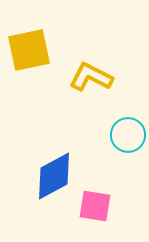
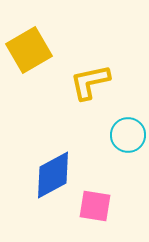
yellow square: rotated 18 degrees counterclockwise
yellow L-shape: moved 1 px left, 5 px down; rotated 39 degrees counterclockwise
blue diamond: moved 1 px left, 1 px up
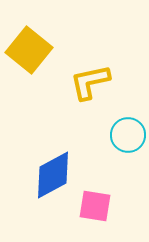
yellow square: rotated 21 degrees counterclockwise
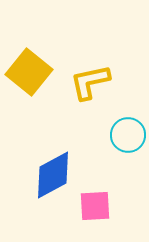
yellow square: moved 22 px down
pink square: rotated 12 degrees counterclockwise
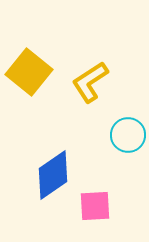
yellow L-shape: rotated 21 degrees counterclockwise
blue diamond: rotated 6 degrees counterclockwise
